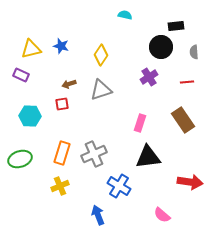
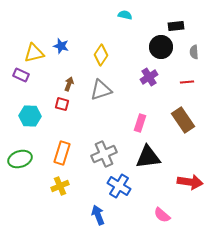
yellow triangle: moved 3 px right, 4 px down
brown arrow: rotated 128 degrees clockwise
red square: rotated 24 degrees clockwise
gray cross: moved 10 px right
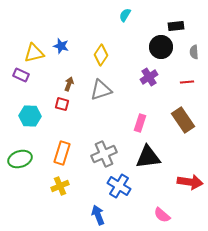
cyan semicircle: rotated 72 degrees counterclockwise
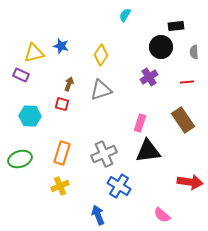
black triangle: moved 6 px up
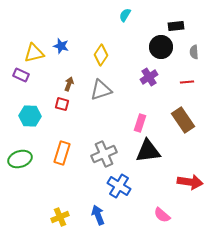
yellow cross: moved 31 px down
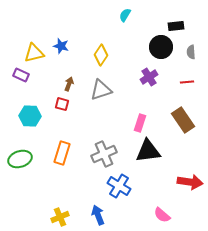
gray semicircle: moved 3 px left
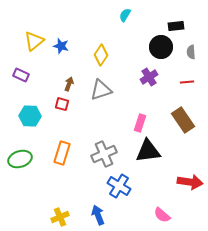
yellow triangle: moved 12 px up; rotated 25 degrees counterclockwise
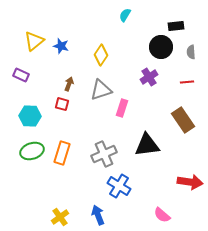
pink rectangle: moved 18 px left, 15 px up
black triangle: moved 1 px left, 6 px up
green ellipse: moved 12 px right, 8 px up
yellow cross: rotated 12 degrees counterclockwise
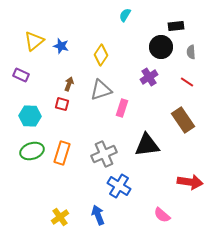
red line: rotated 40 degrees clockwise
